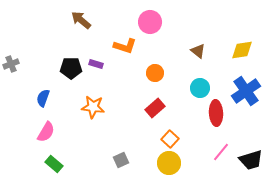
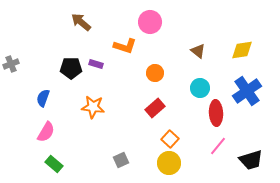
brown arrow: moved 2 px down
blue cross: moved 1 px right
pink line: moved 3 px left, 6 px up
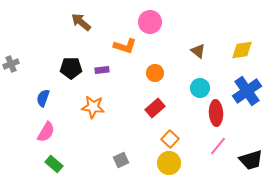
purple rectangle: moved 6 px right, 6 px down; rotated 24 degrees counterclockwise
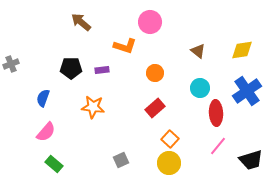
pink semicircle: rotated 10 degrees clockwise
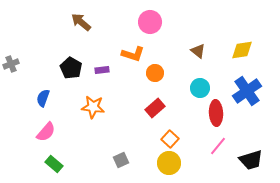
orange L-shape: moved 8 px right, 8 px down
black pentagon: rotated 30 degrees clockwise
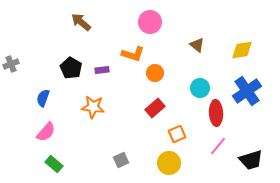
brown triangle: moved 1 px left, 6 px up
orange square: moved 7 px right, 5 px up; rotated 24 degrees clockwise
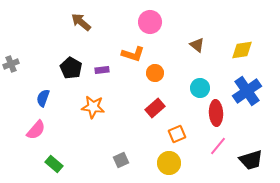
pink semicircle: moved 10 px left, 2 px up
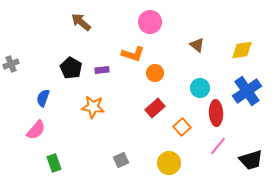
orange square: moved 5 px right, 7 px up; rotated 18 degrees counterclockwise
green rectangle: moved 1 px up; rotated 30 degrees clockwise
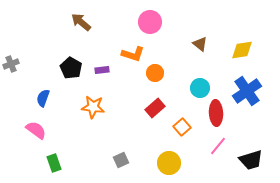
brown triangle: moved 3 px right, 1 px up
pink semicircle: rotated 95 degrees counterclockwise
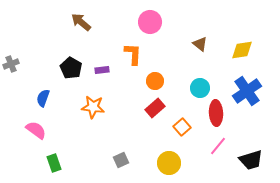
orange L-shape: rotated 105 degrees counterclockwise
orange circle: moved 8 px down
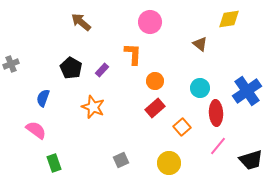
yellow diamond: moved 13 px left, 31 px up
purple rectangle: rotated 40 degrees counterclockwise
orange star: rotated 15 degrees clockwise
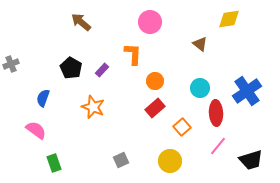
yellow circle: moved 1 px right, 2 px up
